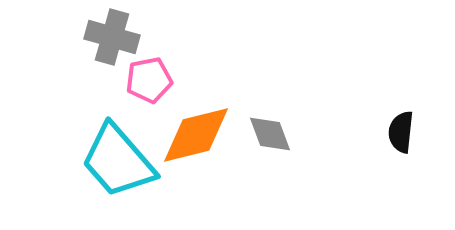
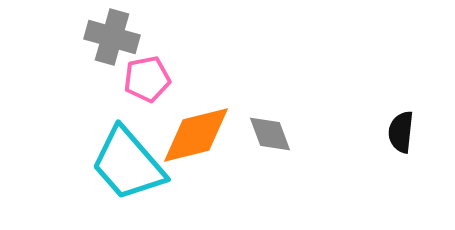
pink pentagon: moved 2 px left, 1 px up
cyan trapezoid: moved 10 px right, 3 px down
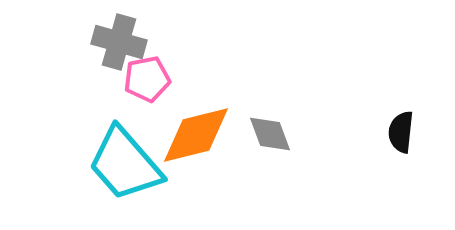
gray cross: moved 7 px right, 5 px down
cyan trapezoid: moved 3 px left
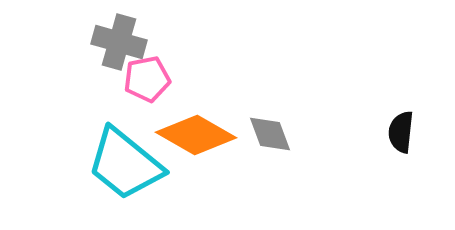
orange diamond: rotated 44 degrees clockwise
cyan trapezoid: rotated 10 degrees counterclockwise
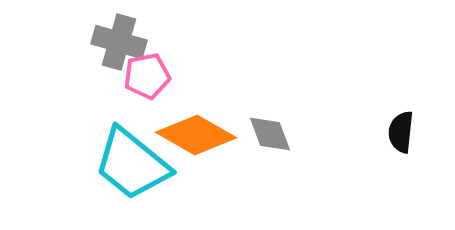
pink pentagon: moved 3 px up
cyan trapezoid: moved 7 px right
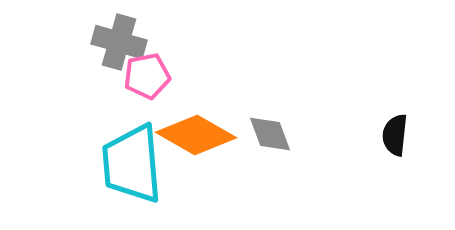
black semicircle: moved 6 px left, 3 px down
cyan trapezoid: rotated 46 degrees clockwise
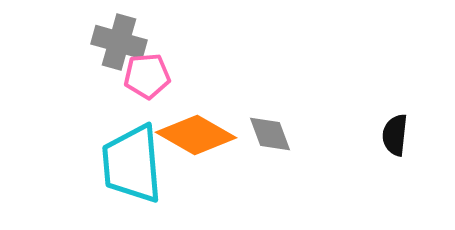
pink pentagon: rotated 6 degrees clockwise
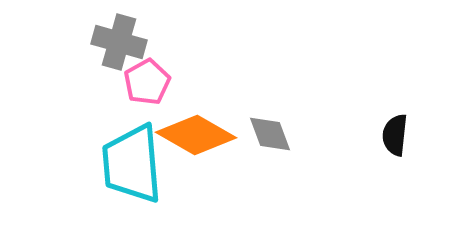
pink pentagon: moved 6 px down; rotated 24 degrees counterclockwise
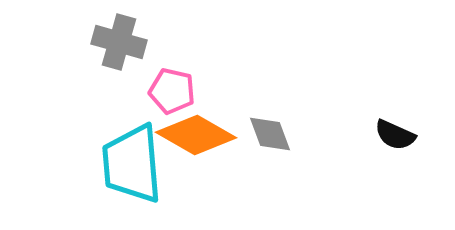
pink pentagon: moved 25 px right, 9 px down; rotated 30 degrees counterclockwise
black semicircle: rotated 72 degrees counterclockwise
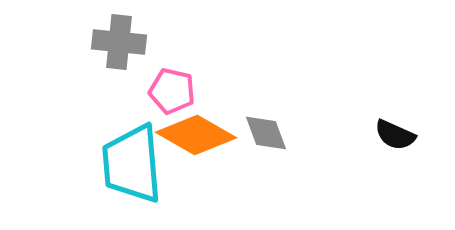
gray cross: rotated 10 degrees counterclockwise
gray diamond: moved 4 px left, 1 px up
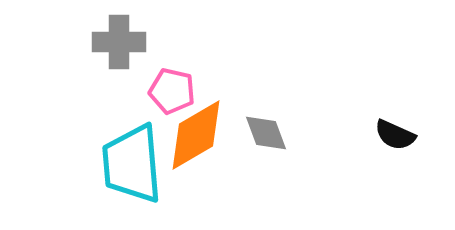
gray cross: rotated 6 degrees counterclockwise
orange diamond: rotated 60 degrees counterclockwise
